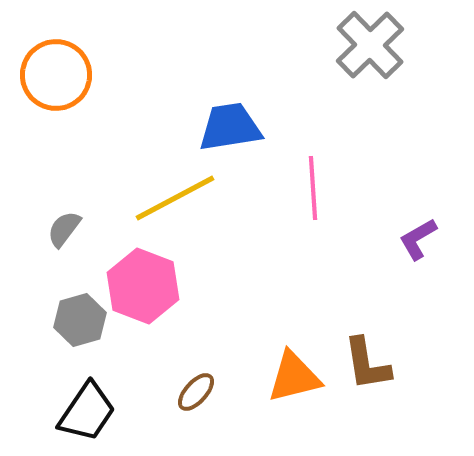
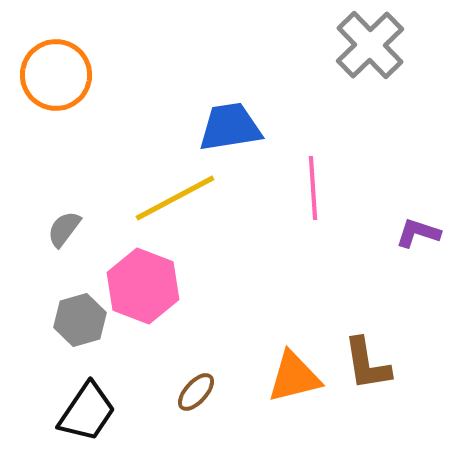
purple L-shape: moved 6 px up; rotated 48 degrees clockwise
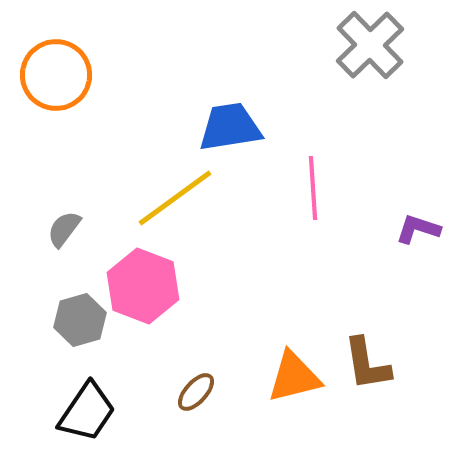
yellow line: rotated 8 degrees counterclockwise
purple L-shape: moved 4 px up
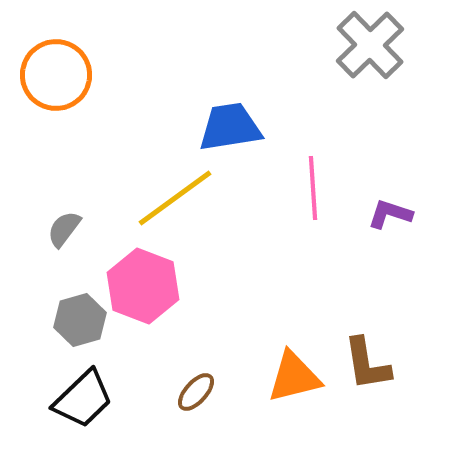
purple L-shape: moved 28 px left, 15 px up
black trapezoid: moved 4 px left, 13 px up; rotated 12 degrees clockwise
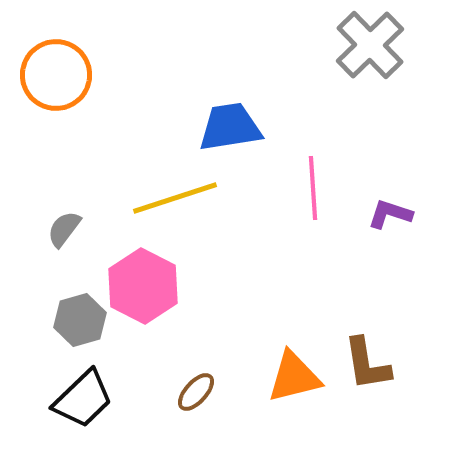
yellow line: rotated 18 degrees clockwise
pink hexagon: rotated 6 degrees clockwise
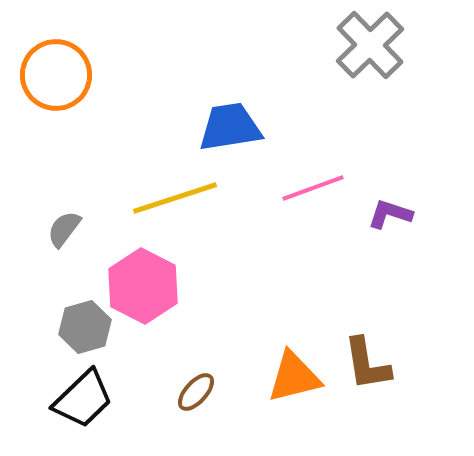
pink line: rotated 74 degrees clockwise
gray hexagon: moved 5 px right, 7 px down
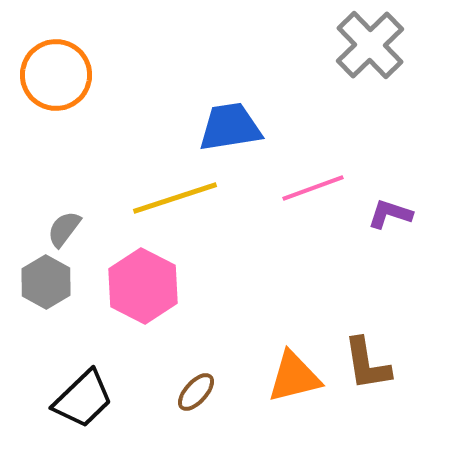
gray hexagon: moved 39 px left, 45 px up; rotated 15 degrees counterclockwise
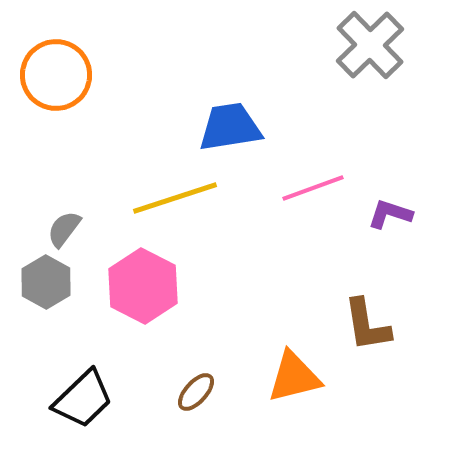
brown L-shape: moved 39 px up
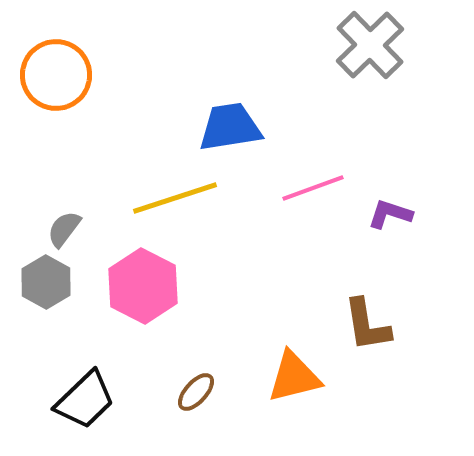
black trapezoid: moved 2 px right, 1 px down
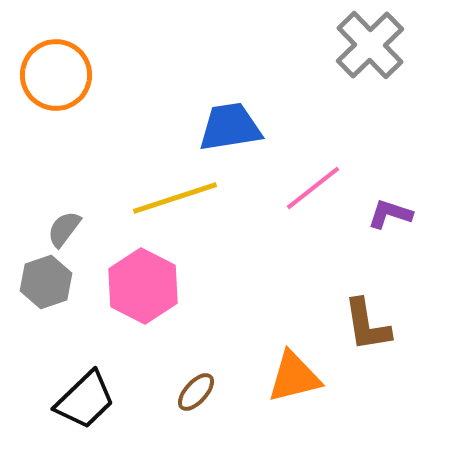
pink line: rotated 18 degrees counterclockwise
gray hexagon: rotated 12 degrees clockwise
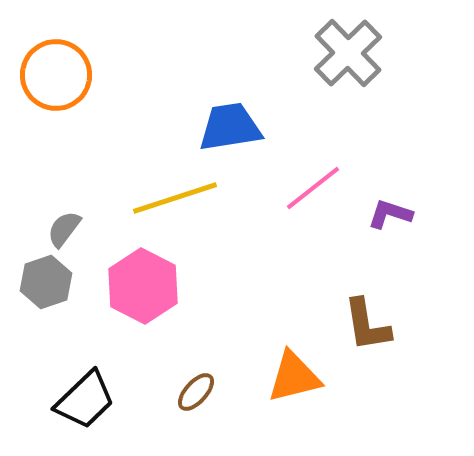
gray cross: moved 22 px left, 8 px down
